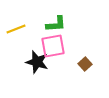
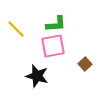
yellow line: rotated 66 degrees clockwise
black star: moved 14 px down
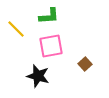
green L-shape: moved 7 px left, 8 px up
pink square: moved 2 px left
black star: moved 1 px right
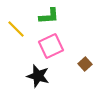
pink square: rotated 15 degrees counterclockwise
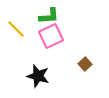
pink square: moved 10 px up
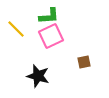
brown square: moved 1 px left, 2 px up; rotated 32 degrees clockwise
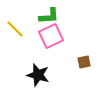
yellow line: moved 1 px left
black star: moved 1 px up
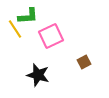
green L-shape: moved 21 px left
yellow line: rotated 12 degrees clockwise
brown square: rotated 16 degrees counterclockwise
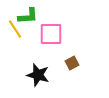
pink square: moved 2 px up; rotated 25 degrees clockwise
brown square: moved 12 px left, 1 px down
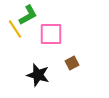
green L-shape: moved 1 px up; rotated 25 degrees counterclockwise
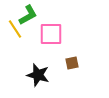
brown square: rotated 16 degrees clockwise
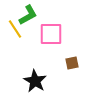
black star: moved 3 px left, 6 px down; rotated 15 degrees clockwise
